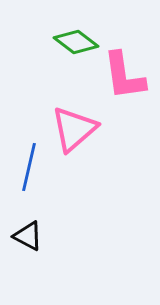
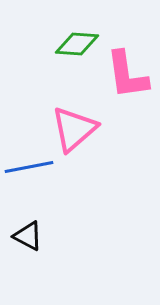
green diamond: moved 1 px right, 2 px down; rotated 33 degrees counterclockwise
pink L-shape: moved 3 px right, 1 px up
blue line: rotated 66 degrees clockwise
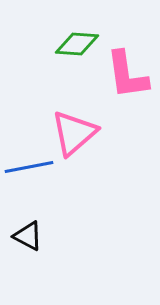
pink triangle: moved 4 px down
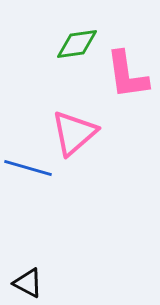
green diamond: rotated 12 degrees counterclockwise
blue line: moved 1 px left, 1 px down; rotated 27 degrees clockwise
black triangle: moved 47 px down
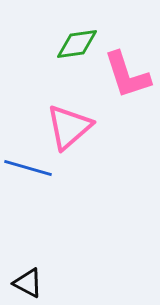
pink L-shape: rotated 10 degrees counterclockwise
pink triangle: moved 5 px left, 6 px up
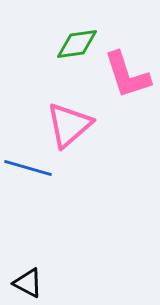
pink triangle: moved 2 px up
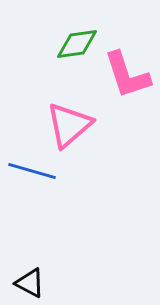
blue line: moved 4 px right, 3 px down
black triangle: moved 2 px right
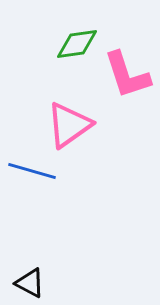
pink triangle: rotated 6 degrees clockwise
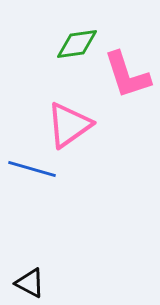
blue line: moved 2 px up
